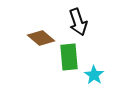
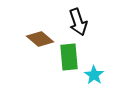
brown diamond: moved 1 px left, 1 px down
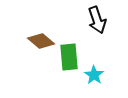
black arrow: moved 19 px right, 2 px up
brown diamond: moved 1 px right, 2 px down
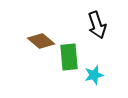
black arrow: moved 5 px down
cyan star: rotated 24 degrees clockwise
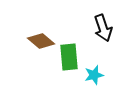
black arrow: moved 6 px right, 3 px down
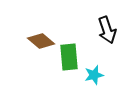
black arrow: moved 4 px right, 2 px down
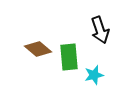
black arrow: moved 7 px left
brown diamond: moved 3 px left, 8 px down
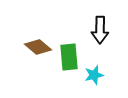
black arrow: rotated 20 degrees clockwise
brown diamond: moved 2 px up
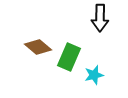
black arrow: moved 12 px up
green rectangle: rotated 28 degrees clockwise
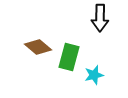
green rectangle: rotated 8 degrees counterclockwise
